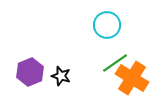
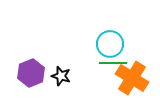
cyan circle: moved 3 px right, 19 px down
green line: moved 2 px left; rotated 36 degrees clockwise
purple hexagon: moved 1 px right, 1 px down
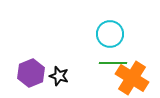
cyan circle: moved 10 px up
black star: moved 2 px left
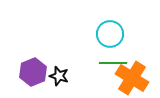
purple hexagon: moved 2 px right, 1 px up
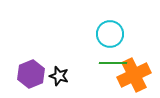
purple hexagon: moved 2 px left, 2 px down
orange cross: moved 2 px right, 3 px up; rotated 32 degrees clockwise
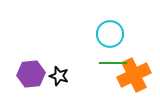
purple hexagon: rotated 16 degrees clockwise
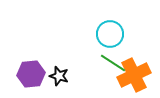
green line: rotated 32 degrees clockwise
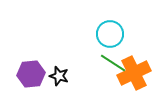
orange cross: moved 2 px up
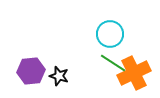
purple hexagon: moved 3 px up
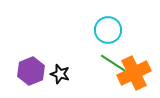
cyan circle: moved 2 px left, 4 px up
purple hexagon: rotated 16 degrees counterclockwise
black star: moved 1 px right, 2 px up
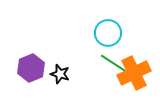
cyan circle: moved 3 px down
purple hexagon: moved 3 px up
